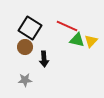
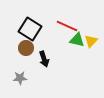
black square: moved 1 px down
brown circle: moved 1 px right, 1 px down
black arrow: rotated 14 degrees counterclockwise
gray star: moved 5 px left, 2 px up
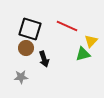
black square: rotated 15 degrees counterclockwise
green triangle: moved 6 px right, 14 px down; rotated 28 degrees counterclockwise
gray star: moved 1 px right, 1 px up
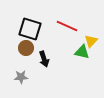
green triangle: moved 1 px left, 2 px up; rotated 28 degrees clockwise
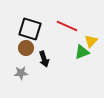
green triangle: rotated 35 degrees counterclockwise
gray star: moved 4 px up
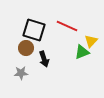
black square: moved 4 px right, 1 px down
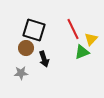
red line: moved 6 px right, 3 px down; rotated 40 degrees clockwise
yellow triangle: moved 2 px up
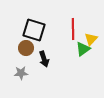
red line: rotated 25 degrees clockwise
green triangle: moved 1 px right, 3 px up; rotated 14 degrees counterclockwise
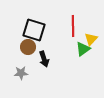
red line: moved 3 px up
brown circle: moved 2 px right, 1 px up
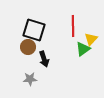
gray star: moved 9 px right, 6 px down
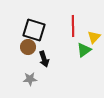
yellow triangle: moved 3 px right, 2 px up
green triangle: moved 1 px right, 1 px down
